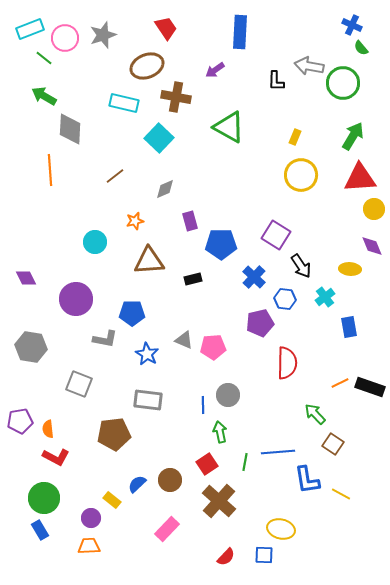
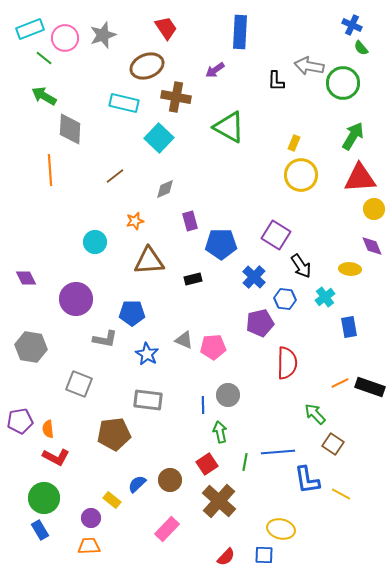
yellow rectangle at (295, 137): moved 1 px left, 6 px down
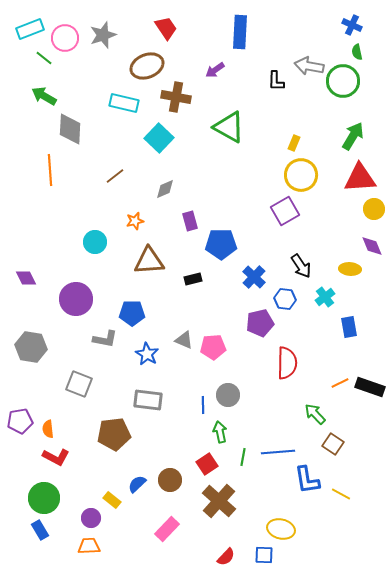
green semicircle at (361, 48): moved 4 px left, 4 px down; rotated 28 degrees clockwise
green circle at (343, 83): moved 2 px up
purple square at (276, 235): moved 9 px right, 24 px up; rotated 28 degrees clockwise
green line at (245, 462): moved 2 px left, 5 px up
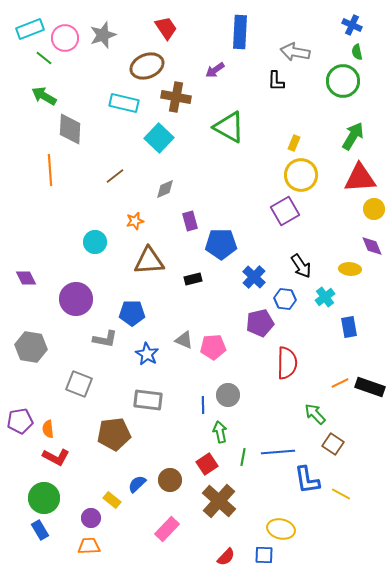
gray arrow at (309, 66): moved 14 px left, 14 px up
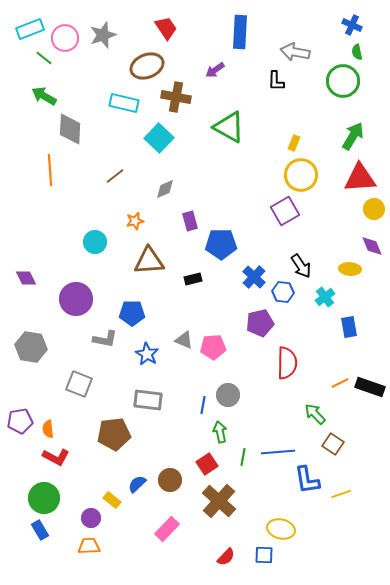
blue hexagon at (285, 299): moved 2 px left, 7 px up
blue line at (203, 405): rotated 12 degrees clockwise
yellow line at (341, 494): rotated 48 degrees counterclockwise
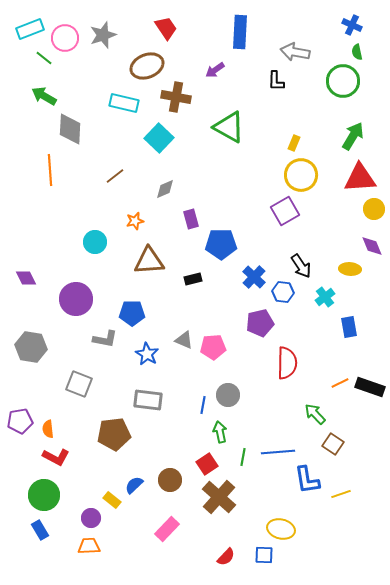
purple rectangle at (190, 221): moved 1 px right, 2 px up
blue semicircle at (137, 484): moved 3 px left, 1 px down
green circle at (44, 498): moved 3 px up
brown cross at (219, 501): moved 4 px up
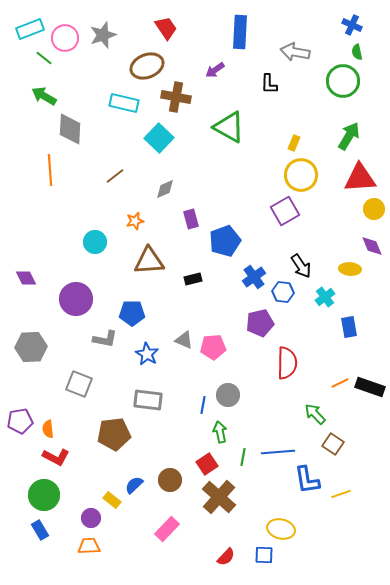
black L-shape at (276, 81): moved 7 px left, 3 px down
green arrow at (353, 136): moved 4 px left
blue pentagon at (221, 244): moved 4 px right, 3 px up; rotated 20 degrees counterclockwise
blue cross at (254, 277): rotated 10 degrees clockwise
gray hexagon at (31, 347): rotated 12 degrees counterclockwise
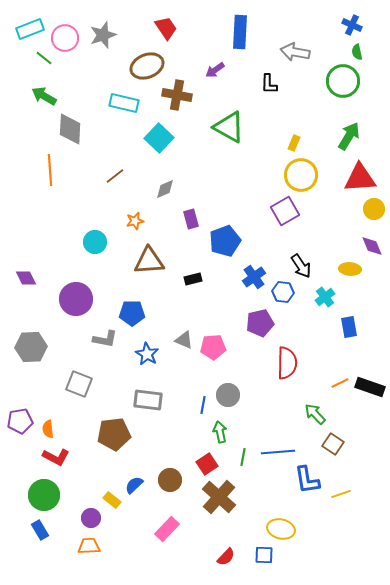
brown cross at (176, 97): moved 1 px right, 2 px up
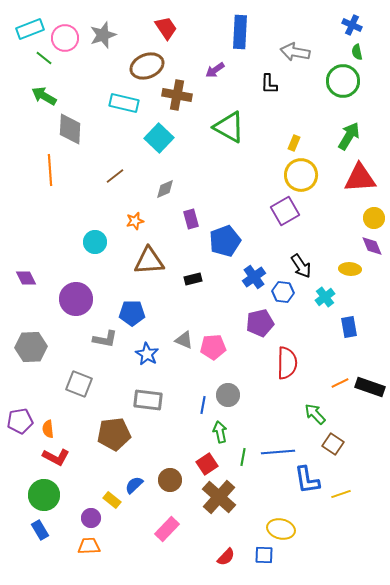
yellow circle at (374, 209): moved 9 px down
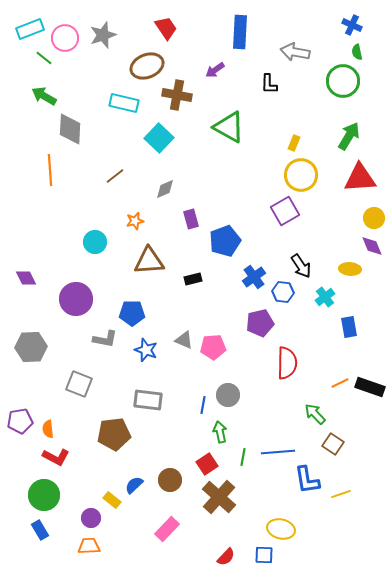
blue star at (147, 354): moved 1 px left, 4 px up; rotated 10 degrees counterclockwise
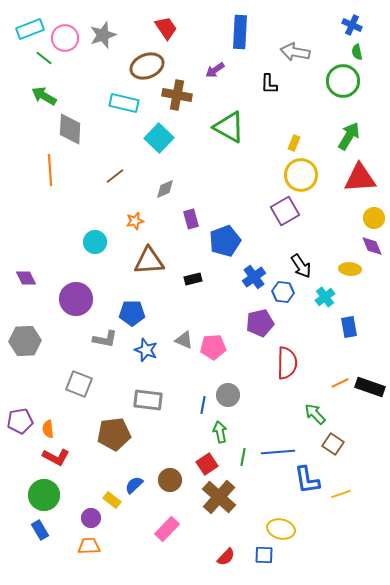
gray hexagon at (31, 347): moved 6 px left, 6 px up
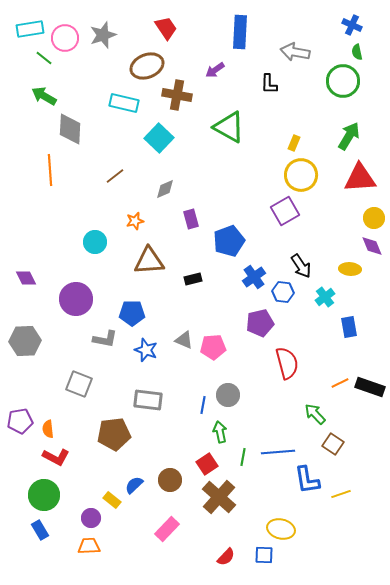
cyan rectangle at (30, 29): rotated 12 degrees clockwise
blue pentagon at (225, 241): moved 4 px right
red semicircle at (287, 363): rotated 16 degrees counterclockwise
